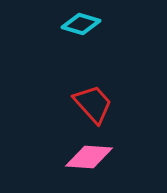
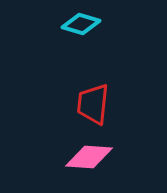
red trapezoid: rotated 132 degrees counterclockwise
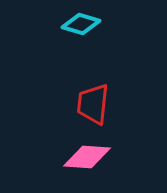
pink diamond: moved 2 px left
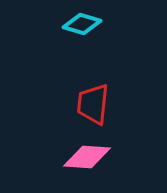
cyan diamond: moved 1 px right
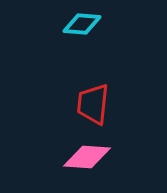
cyan diamond: rotated 12 degrees counterclockwise
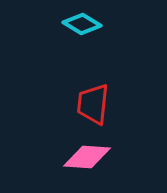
cyan diamond: rotated 27 degrees clockwise
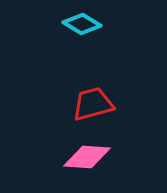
red trapezoid: rotated 69 degrees clockwise
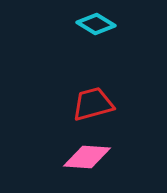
cyan diamond: moved 14 px right
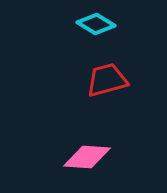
red trapezoid: moved 14 px right, 24 px up
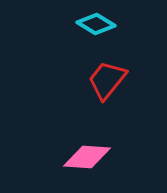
red trapezoid: rotated 36 degrees counterclockwise
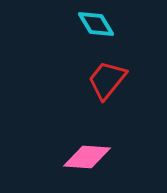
cyan diamond: rotated 27 degrees clockwise
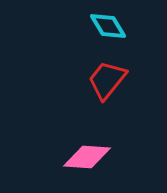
cyan diamond: moved 12 px right, 2 px down
